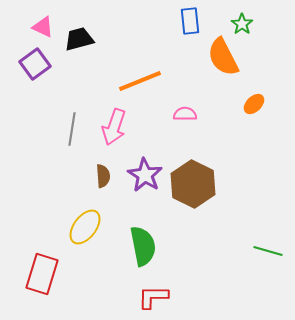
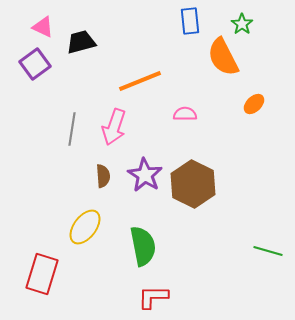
black trapezoid: moved 2 px right, 3 px down
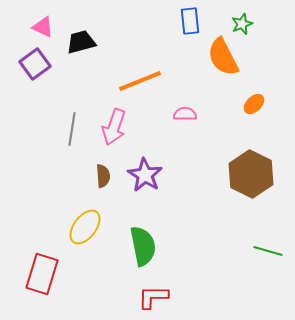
green star: rotated 15 degrees clockwise
brown hexagon: moved 58 px right, 10 px up
